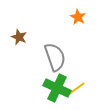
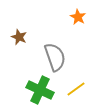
green cross: moved 17 px left, 2 px down
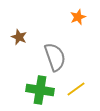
orange star: rotated 21 degrees clockwise
green cross: rotated 16 degrees counterclockwise
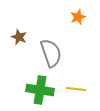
gray semicircle: moved 4 px left, 4 px up
yellow line: rotated 42 degrees clockwise
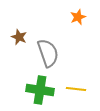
gray semicircle: moved 3 px left
